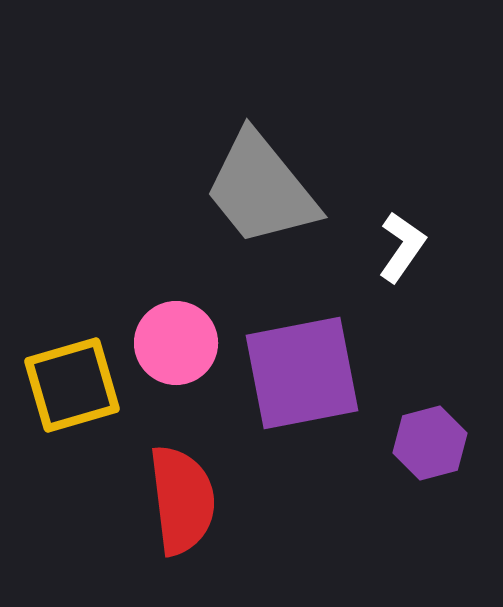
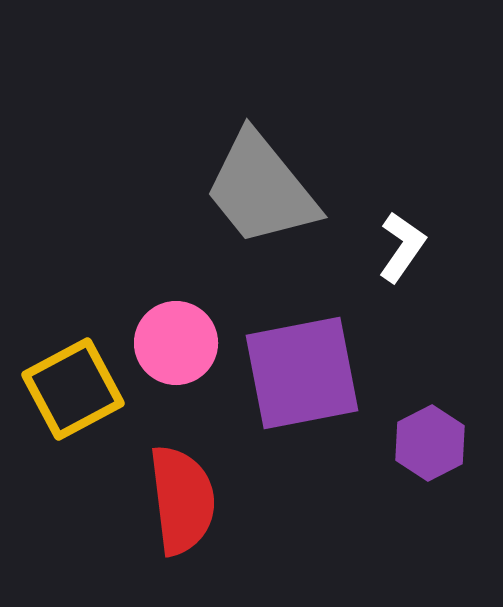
yellow square: moved 1 px right, 4 px down; rotated 12 degrees counterclockwise
purple hexagon: rotated 12 degrees counterclockwise
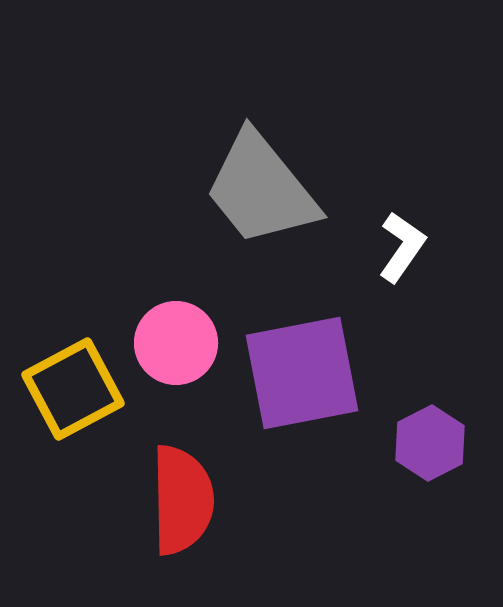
red semicircle: rotated 6 degrees clockwise
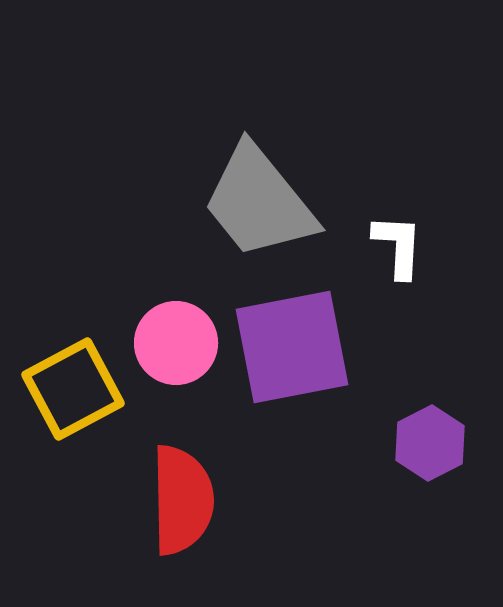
gray trapezoid: moved 2 px left, 13 px down
white L-shape: moved 4 px left, 1 px up; rotated 32 degrees counterclockwise
purple square: moved 10 px left, 26 px up
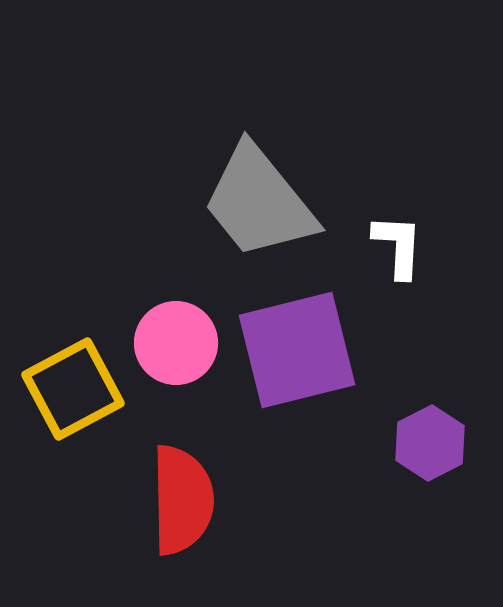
purple square: moved 5 px right, 3 px down; rotated 3 degrees counterclockwise
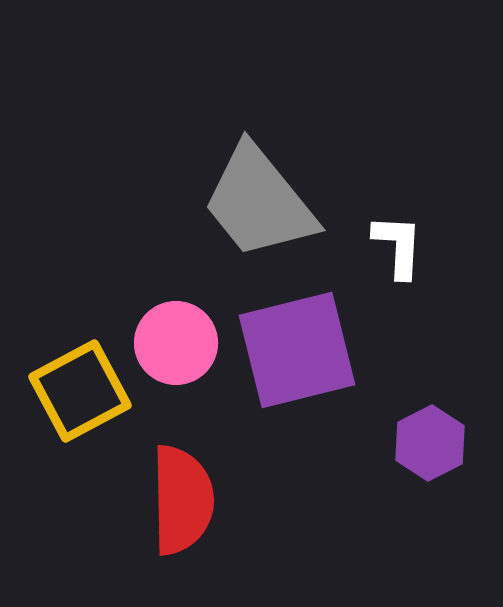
yellow square: moved 7 px right, 2 px down
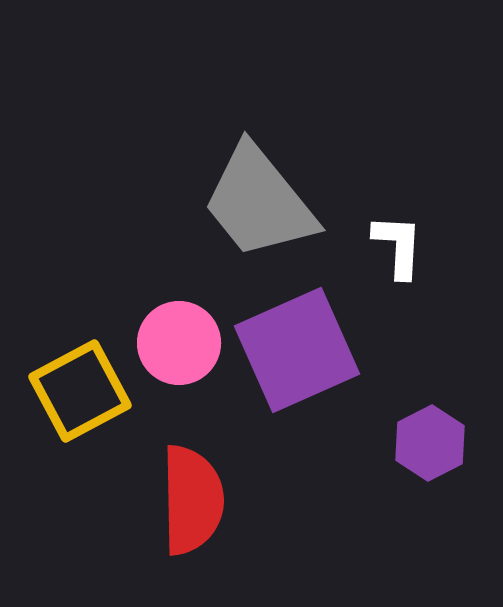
pink circle: moved 3 px right
purple square: rotated 10 degrees counterclockwise
red semicircle: moved 10 px right
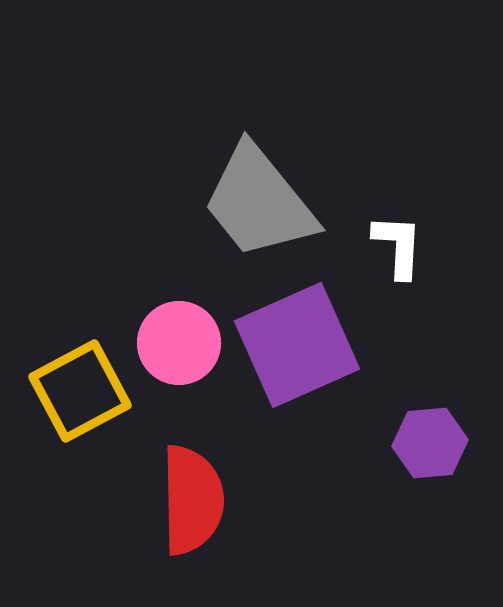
purple square: moved 5 px up
purple hexagon: rotated 22 degrees clockwise
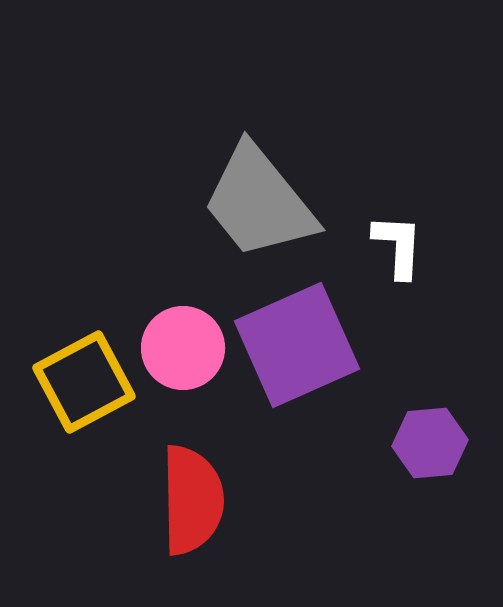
pink circle: moved 4 px right, 5 px down
yellow square: moved 4 px right, 9 px up
